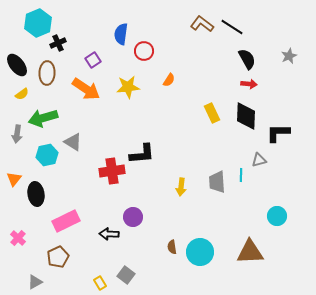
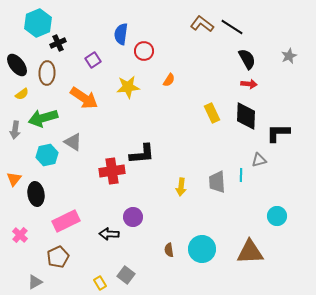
orange arrow at (86, 89): moved 2 px left, 9 px down
gray arrow at (17, 134): moved 2 px left, 4 px up
pink cross at (18, 238): moved 2 px right, 3 px up
brown semicircle at (172, 247): moved 3 px left, 3 px down
cyan circle at (200, 252): moved 2 px right, 3 px up
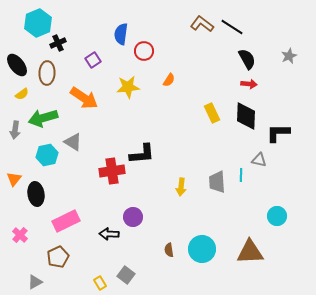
gray triangle at (259, 160): rotated 28 degrees clockwise
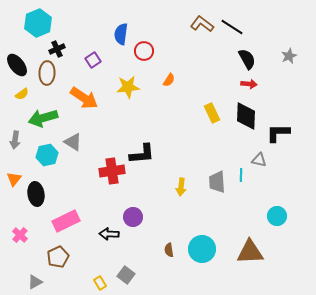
black cross at (58, 43): moved 1 px left, 6 px down
gray arrow at (15, 130): moved 10 px down
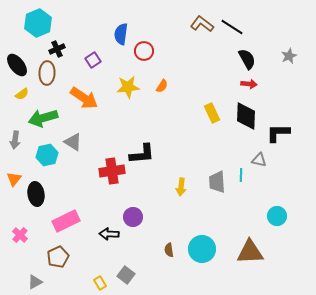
orange semicircle at (169, 80): moved 7 px left, 6 px down
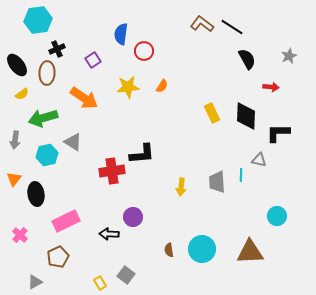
cyan hexagon at (38, 23): moved 3 px up; rotated 16 degrees clockwise
red arrow at (249, 84): moved 22 px right, 3 px down
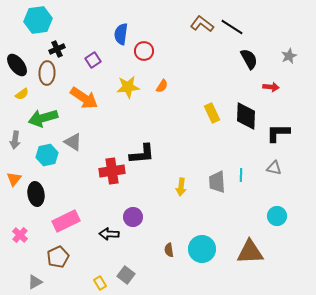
black semicircle at (247, 59): moved 2 px right
gray triangle at (259, 160): moved 15 px right, 8 px down
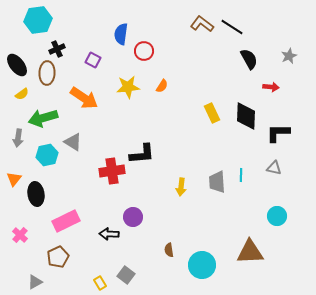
purple square at (93, 60): rotated 28 degrees counterclockwise
gray arrow at (15, 140): moved 3 px right, 2 px up
cyan circle at (202, 249): moved 16 px down
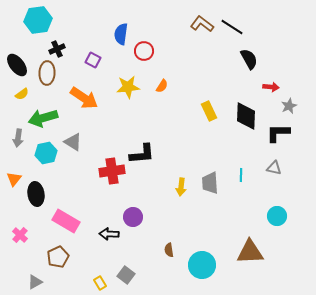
gray star at (289, 56): moved 50 px down
yellow rectangle at (212, 113): moved 3 px left, 2 px up
cyan hexagon at (47, 155): moved 1 px left, 2 px up
gray trapezoid at (217, 182): moved 7 px left, 1 px down
pink rectangle at (66, 221): rotated 56 degrees clockwise
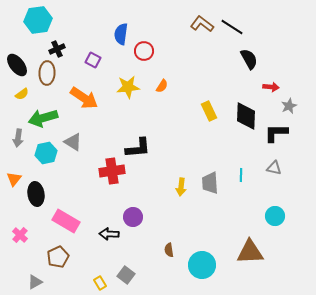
black L-shape at (278, 133): moved 2 px left
black L-shape at (142, 154): moved 4 px left, 6 px up
cyan circle at (277, 216): moved 2 px left
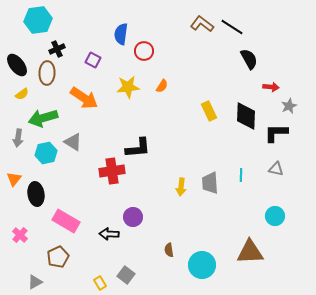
gray triangle at (274, 168): moved 2 px right, 1 px down
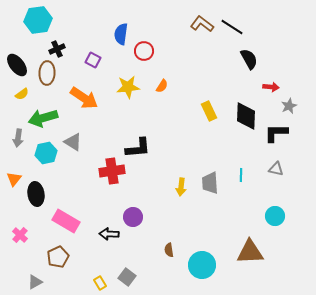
gray square at (126, 275): moved 1 px right, 2 px down
